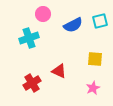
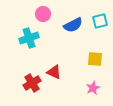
red triangle: moved 5 px left, 1 px down
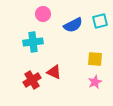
cyan cross: moved 4 px right, 4 px down; rotated 12 degrees clockwise
red cross: moved 3 px up
pink star: moved 2 px right, 6 px up
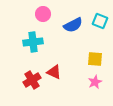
cyan square: rotated 35 degrees clockwise
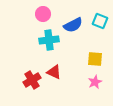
cyan cross: moved 16 px right, 2 px up
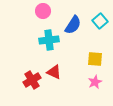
pink circle: moved 3 px up
cyan square: rotated 28 degrees clockwise
blue semicircle: rotated 30 degrees counterclockwise
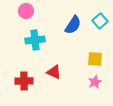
pink circle: moved 17 px left
cyan cross: moved 14 px left
red cross: moved 8 px left, 1 px down; rotated 30 degrees clockwise
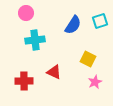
pink circle: moved 2 px down
cyan square: rotated 21 degrees clockwise
yellow square: moved 7 px left; rotated 21 degrees clockwise
